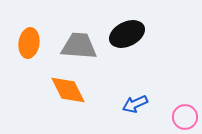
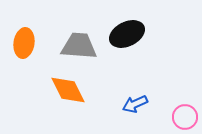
orange ellipse: moved 5 px left
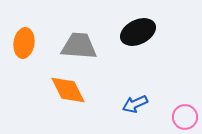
black ellipse: moved 11 px right, 2 px up
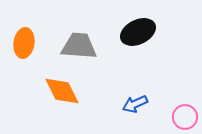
orange diamond: moved 6 px left, 1 px down
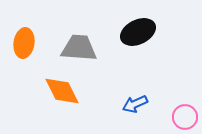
gray trapezoid: moved 2 px down
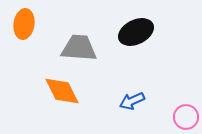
black ellipse: moved 2 px left
orange ellipse: moved 19 px up
blue arrow: moved 3 px left, 3 px up
pink circle: moved 1 px right
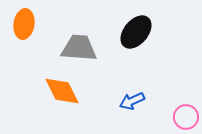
black ellipse: rotated 24 degrees counterclockwise
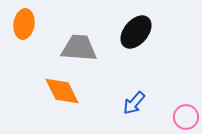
blue arrow: moved 2 px right, 2 px down; rotated 25 degrees counterclockwise
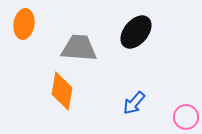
orange diamond: rotated 36 degrees clockwise
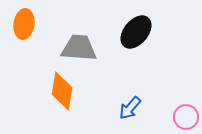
blue arrow: moved 4 px left, 5 px down
